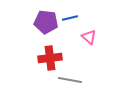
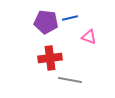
pink triangle: rotated 21 degrees counterclockwise
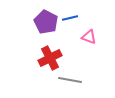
purple pentagon: rotated 20 degrees clockwise
red cross: rotated 20 degrees counterclockwise
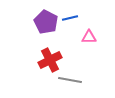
pink triangle: rotated 21 degrees counterclockwise
red cross: moved 2 px down
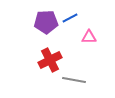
blue line: rotated 14 degrees counterclockwise
purple pentagon: rotated 30 degrees counterclockwise
gray line: moved 4 px right
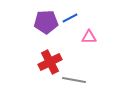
red cross: moved 2 px down
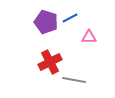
purple pentagon: rotated 20 degrees clockwise
